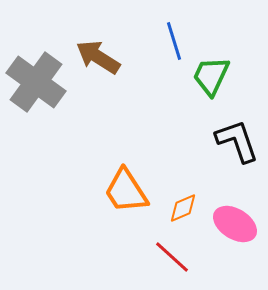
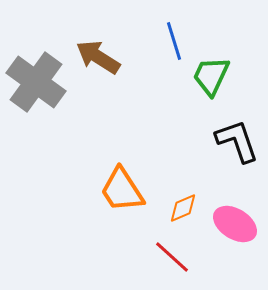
orange trapezoid: moved 4 px left, 1 px up
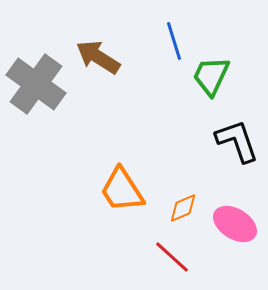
gray cross: moved 2 px down
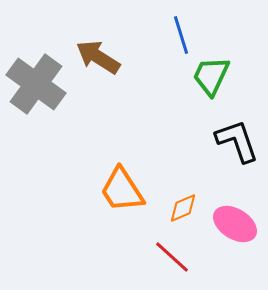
blue line: moved 7 px right, 6 px up
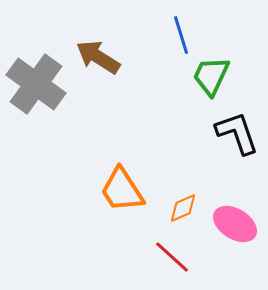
black L-shape: moved 8 px up
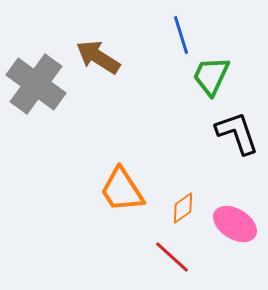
orange diamond: rotated 12 degrees counterclockwise
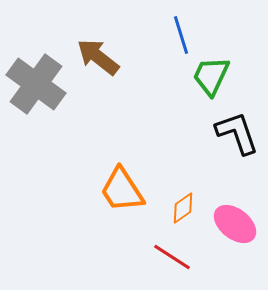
brown arrow: rotated 6 degrees clockwise
pink ellipse: rotated 6 degrees clockwise
red line: rotated 9 degrees counterclockwise
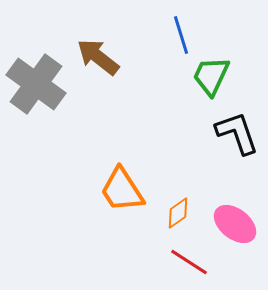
orange diamond: moved 5 px left, 5 px down
red line: moved 17 px right, 5 px down
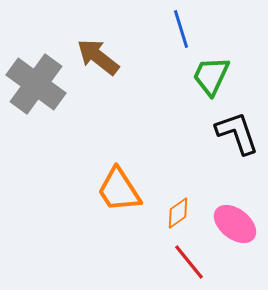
blue line: moved 6 px up
orange trapezoid: moved 3 px left
red line: rotated 18 degrees clockwise
